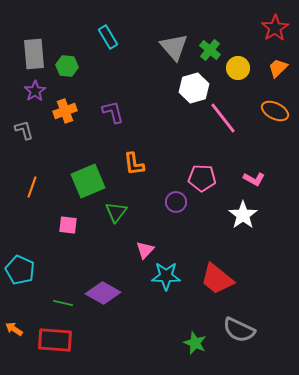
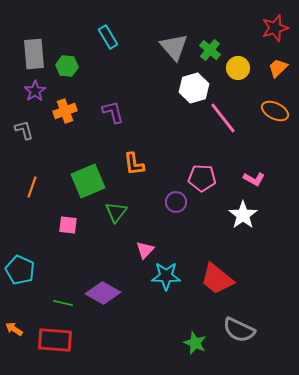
red star: rotated 16 degrees clockwise
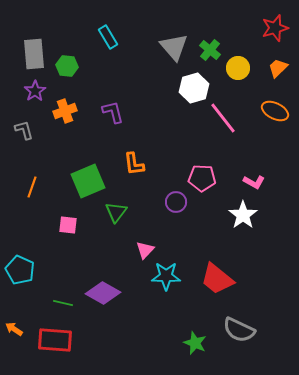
pink L-shape: moved 3 px down
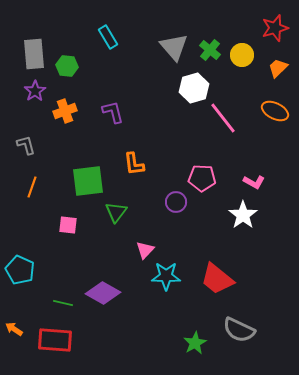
yellow circle: moved 4 px right, 13 px up
gray L-shape: moved 2 px right, 15 px down
green square: rotated 16 degrees clockwise
green star: rotated 20 degrees clockwise
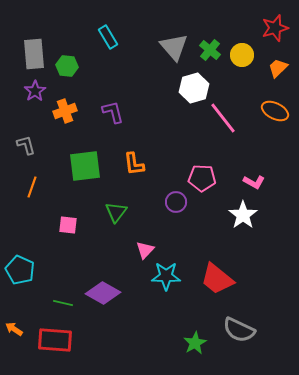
green square: moved 3 px left, 15 px up
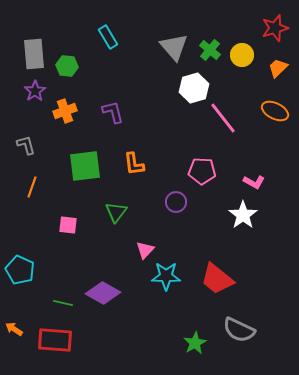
pink pentagon: moved 7 px up
